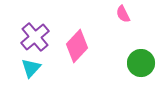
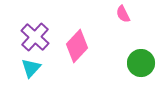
purple cross: rotated 8 degrees counterclockwise
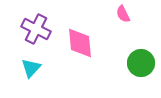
purple cross: moved 1 px right, 8 px up; rotated 16 degrees counterclockwise
pink diamond: moved 3 px right, 3 px up; rotated 48 degrees counterclockwise
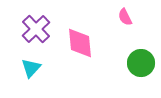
pink semicircle: moved 2 px right, 3 px down
purple cross: rotated 20 degrees clockwise
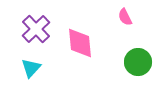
green circle: moved 3 px left, 1 px up
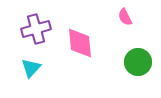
purple cross: rotated 28 degrees clockwise
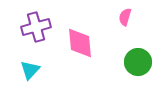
pink semicircle: rotated 42 degrees clockwise
purple cross: moved 2 px up
cyan triangle: moved 1 px left, 2 px down
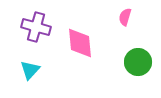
purple cross: rotated 32 degrees clockwise
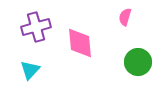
purple cross: rotated 32 degrees counterclockwise
